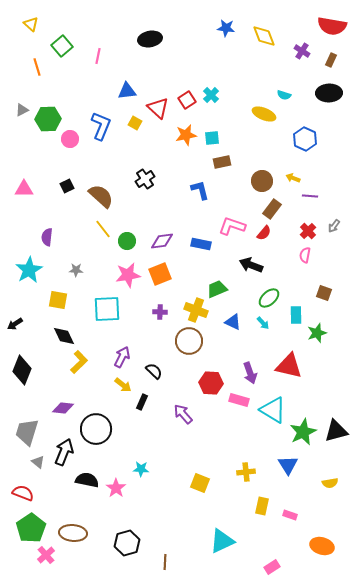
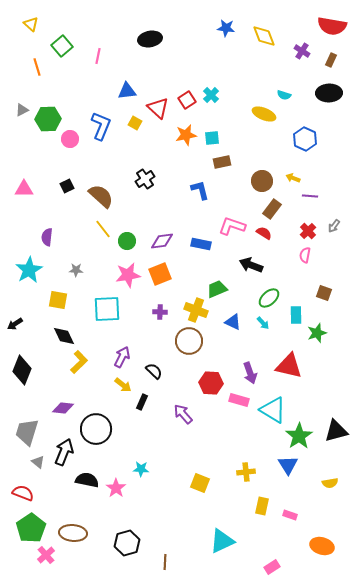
red semicircle at (264, 233): rotated 98 degrees counterclockwise
green star at (303, 432): moved 4 px left, 4 px down; rotated 8 degrees counterclockwise
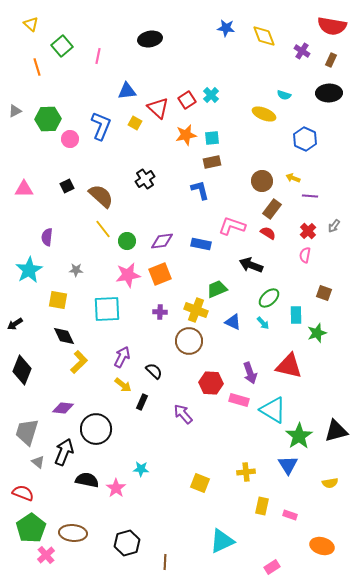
gray triangle at (22, 110): moved 7 px left, 1 px down
brown rectangle at (222, 162): moved 10 px left
red semicircle at (264, 233): moved 4 px right
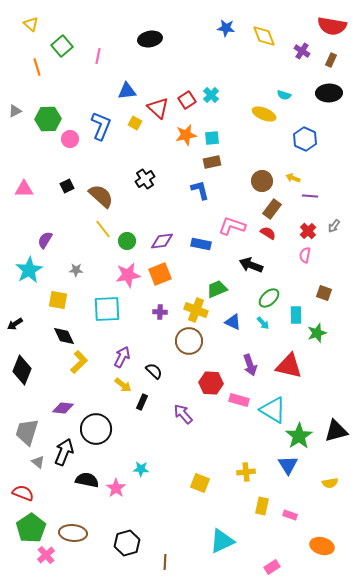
purple semicircle at (47, 237): moved 2 px left, 3 px down; rotated 24 degrees clockwise
purple arrow at (250, 373): moved 8 px up
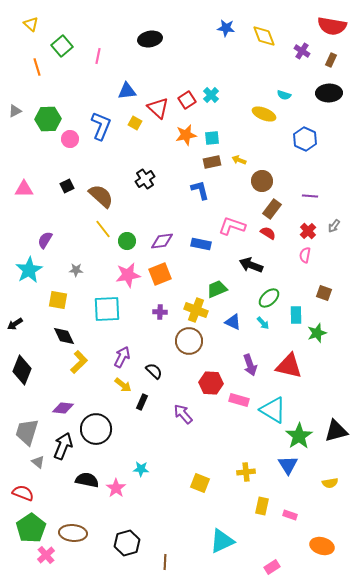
yellow arrow at (293, 178): moved 54 px left, 18 px up
black arrow at (64, 452): moved 1 px left, 6 px up
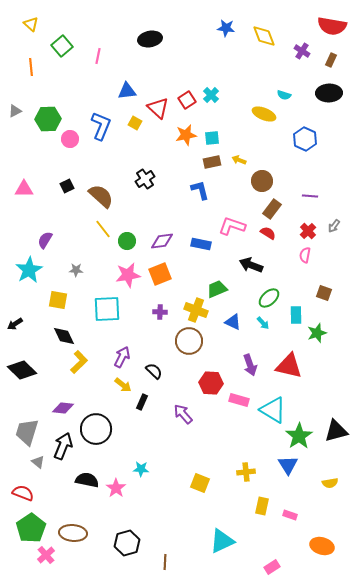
orange line at (37, 67): moved 6 px left; rotated 12 degrees clockwise
black diamond at (22, 370): rotated 68 degrees counterclockwise
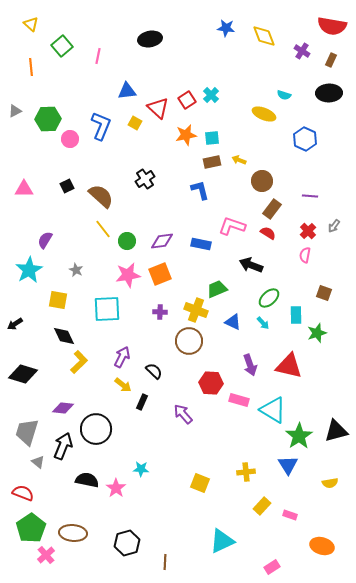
gray star at (76, 270): rotated 24 degrees clockwise
black diamond at (22, 370): moved 1 px right, 4 px down; rotated 28 degrees counterclockwise
yellow rectangle at (262, 506): rotated 30 degrees clockwise
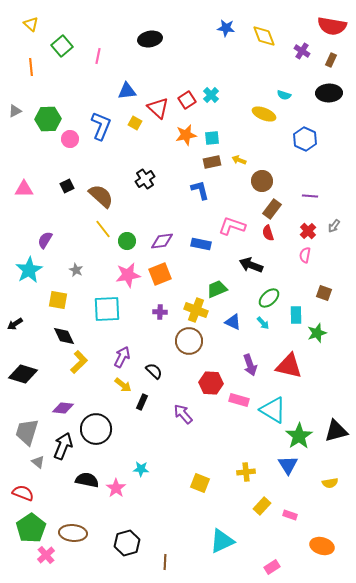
red semicircle at (268, 233): rotated 140 degrees counterclockwise
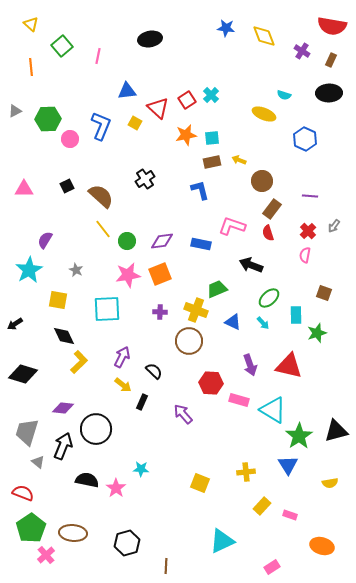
brown line at (165, 562): moved 1 px right, 4 px down
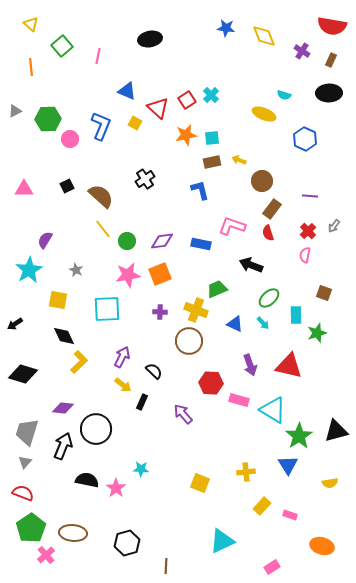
blue triangle at (127, 91): rotated 30 degrees clockwise
blue triangle at (233, 322): moved 2 px right, 2 px down
gray triangle at (38, 462): moved 13 px left; rotated 32 degrees clockwise
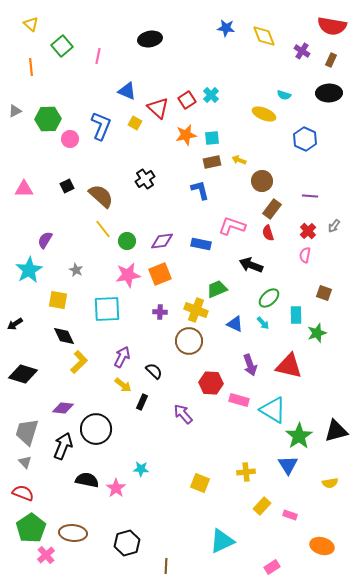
gray triangle at (25, 462): rotated 24 degrees counterclockwise
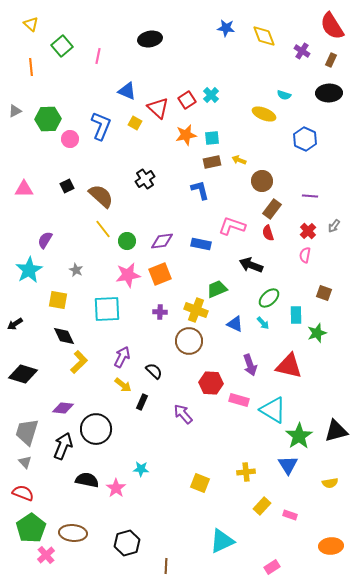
red semicircle at (332, 26): rotated 48 degrees clockwise
orange ellipse at (322, 546): moved 9 px right; rotated 20 degrees counterclockwise
